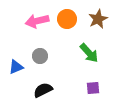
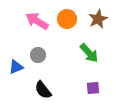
pink arrow: rotated 45 degrees clockwise
gray circle: moved 2 px left, 1 px up
black semicircle: rotated 102 degrees counterclockwise
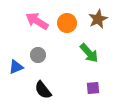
orange circle: moved 4 px down
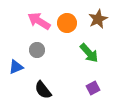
pink arrow: moved 2 px right
gray circle: moved 1 px left, 5 px up
purple square: rotated 24 degrees counterclockwise
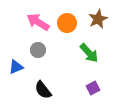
pink arrow: moved 1 px left, 1 px down
gray circle: moved 1 px right
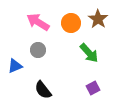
brown star: rotated 12 degrees counterclockwise
orange circle: moved 4 px right
blue triangle: moved 1 px left, 1 px up
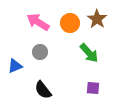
brown star: moved 1 px left
orange circle: moved 1 px left
gray circle: moved 2 px right, 2 px down
purple square: rotated 32 degrees clockwise
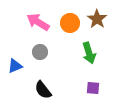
green arrow: rotated 25 degrees clockwise
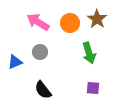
blue triangle: moved 4 px up
